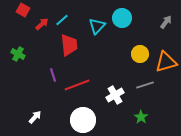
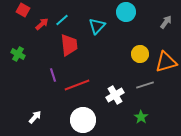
cyan circle: moved 4 px right, 6 px up
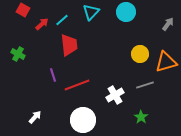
gray arrow: moved 2 px right, 2 px down
cyan triangle: moved 6 px left, 14 px up
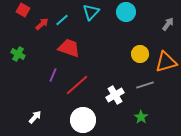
red trapezoid: moved 3 px down; rotated 65 degrees counterclockwise
purple line: rotated 40 degrees clockwise
red line: rotated 20 degrees counterclockwise
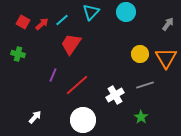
red square: moved 12 px down
red trapezoid: moved 2 px right, 4 px up; rotated 75 degrees counterclockwise
green cross: rotated 16 degrees counterclockwise
orange triangle: moved 4 px up; rotated 45 degrees counterclockwise
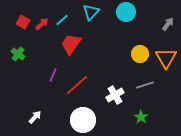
green cross: rotated 24 degrees clockwise
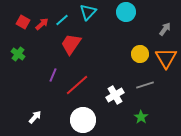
cyan triangle: moved 3 px left
gray arrow: moved 3 px left, 5 px down
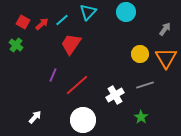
green cross: moved 2 px left, 9 px up
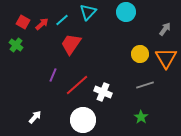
white cross: moved 12 px left, 3 px up; rotated 36 degrees counterclockwise
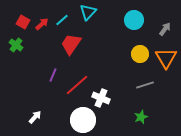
cyan circle: moved 8 px right, 8 px down
white cross: moved 2 px left, 6 px down
green star: rotated 16 degrees clockwise
